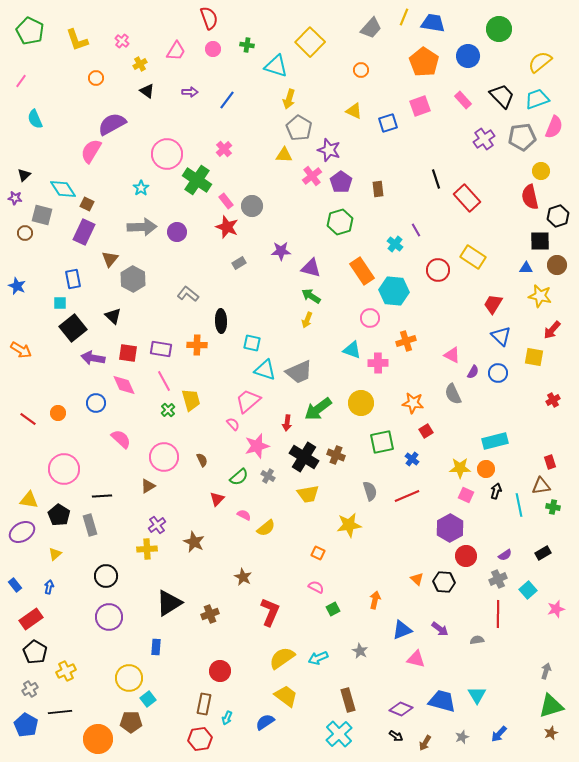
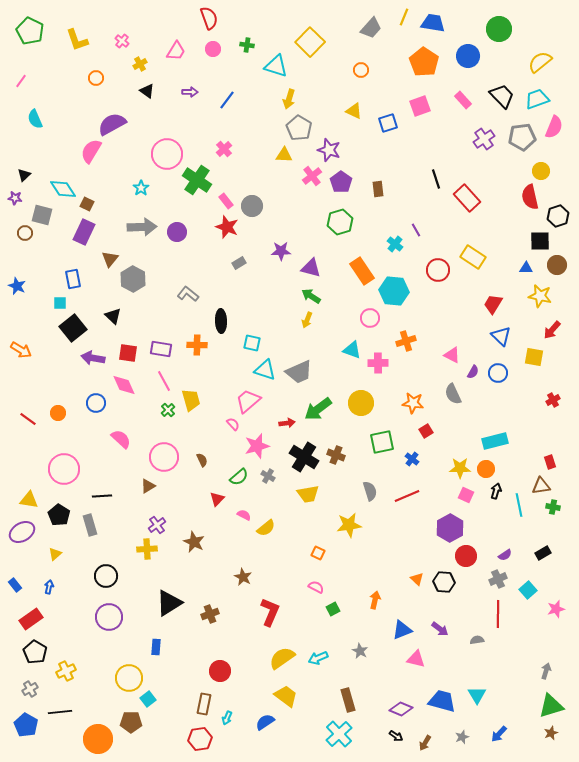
red arrow at (287, 423): rotated 105 degrees counterclockwise
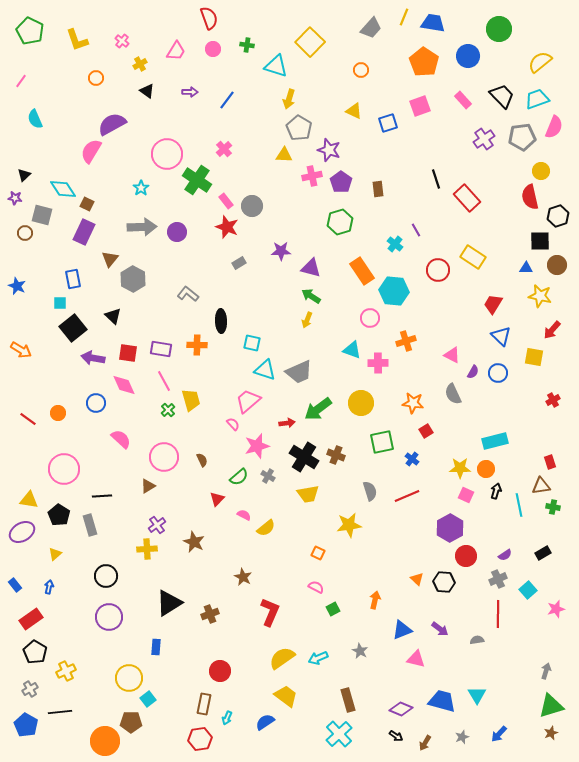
pink cross at (312, 176): rotated 24 degrees clockwise
orange circle at (98, 739): moved 7 px right, 2 px down
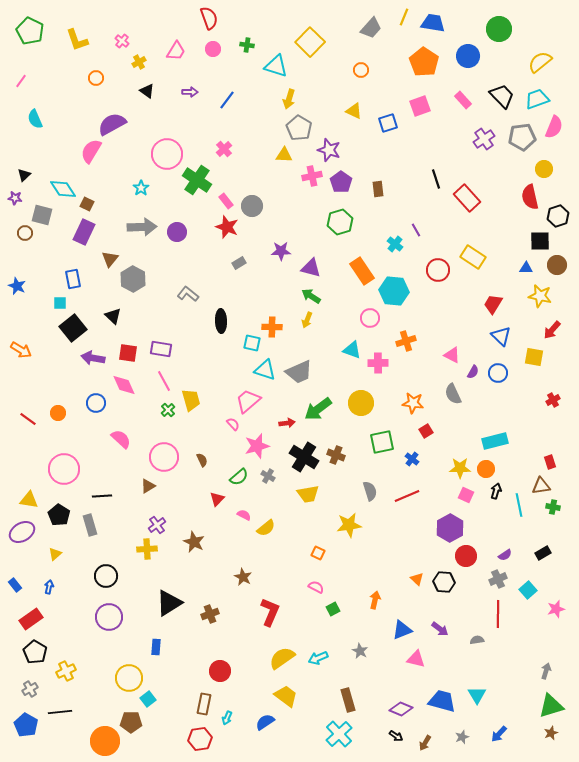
yellow cross at (140, 64): moved 1 px left, 2 px up
yellow circle at (541, 171): moved 3 px right, 2 px up
orange cross at (197, 345): moved 75 px right, 18 px up
